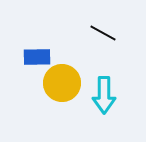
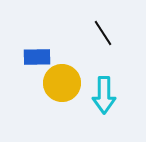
black line: rotated 28 degrees clockwise
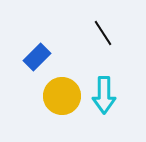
blue rectangle: rotated 44 degrees counterclockwise
yellow circle: moved 13 px down
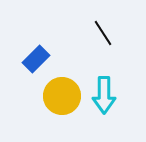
blue rectangle: moved 1 px left, 2 px down
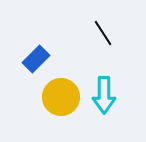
yellow circle: moved 1 px left, 1 px down
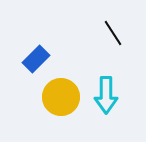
black line: moved 10 px right
cyan arrow: moved 2 px right
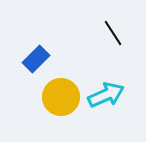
cyan arrow: rotated 114 degrees counterclockwise
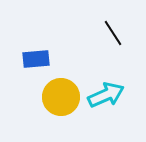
blue rectangle: rotated 40 degrees clockwise
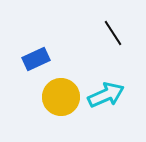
blue rectangle: rotated 20 degrees counterclockwise
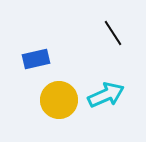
blue rectangle: rotated 12 degrees clockwise
yellow circle: moved 2 px left, 3 px down
